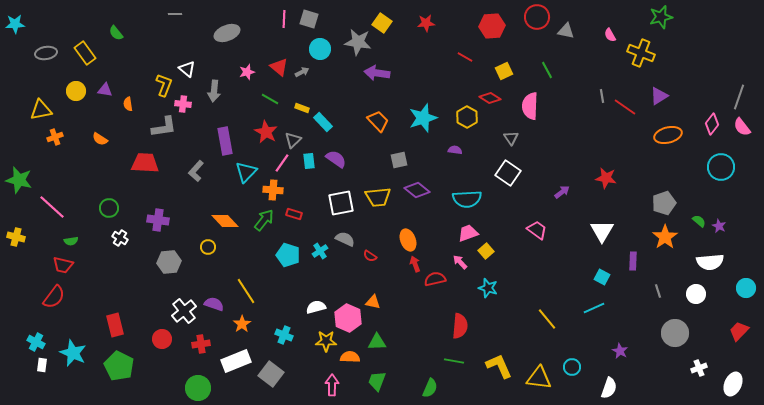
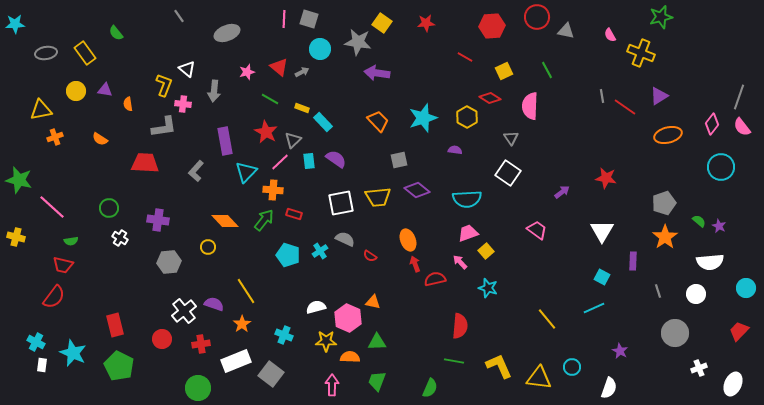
gray line at (175, 14): moved 4 px right, 2 px down; rotated 56 degrees clockwise
pink line at (282, 163): moved 2 px left, 1 px up; rotated 12 degrees clockwise
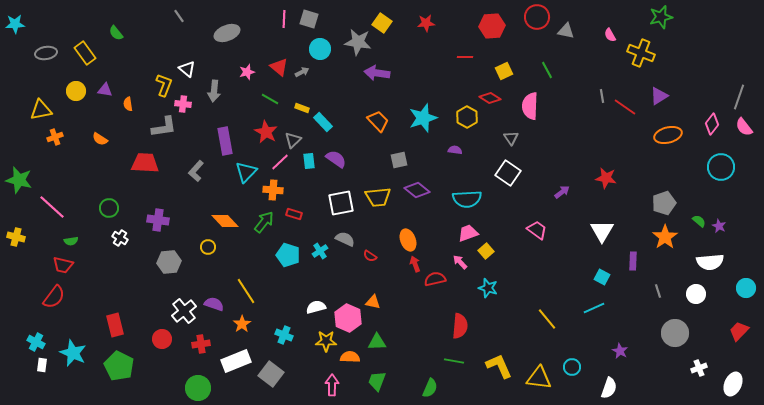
red line at (465, 57): rotated 28 degrees counterclockwise
pink semicircle at (742, 127): moved 2 px right
green arrow at (264, 220): moved 2 px down
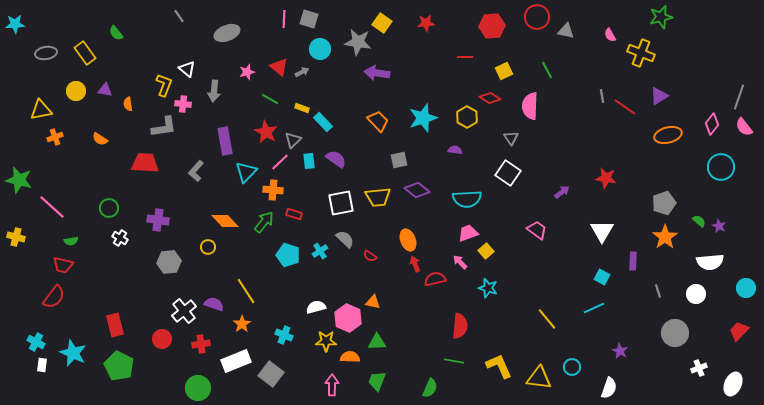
gray semicircle at (345, 239): rotated 18 degrees clockwise
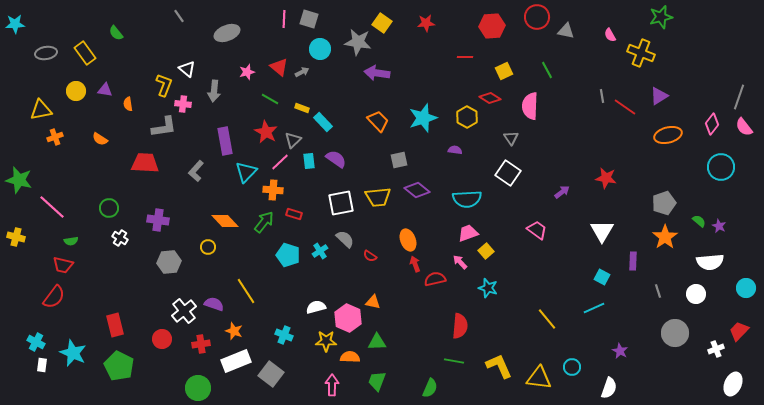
orange star at (242, 324): moved 8 px left, 7 px down; rotated 18 degrees counterclockwise
white cross at (699, 368): moved 17 px right, 19 px up
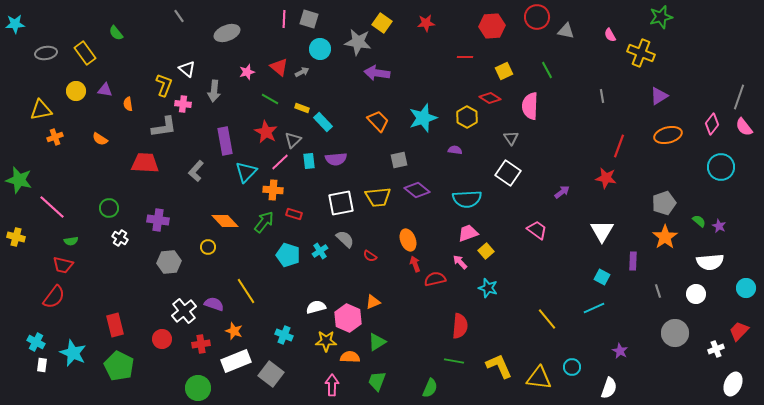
red line at (625, 107): moved 6 px left, 39 px down; rotated 75 degrees clockwise
purple semicircle at (336, 159): rotated 140 degrees clockwise
orange triangle at (373, 302): rotated 35 degrees counterclockwise
green triangle at (377, 342): rotated 30 degrees counterclockwise
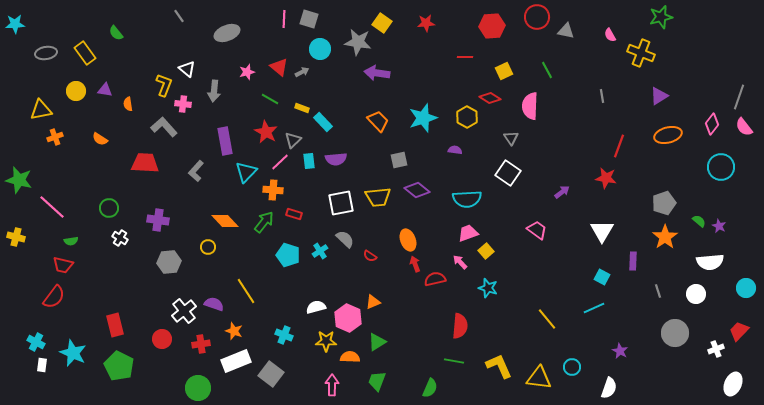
gray L-shape at (164, 127): rotated 124 degrees counterclockwise
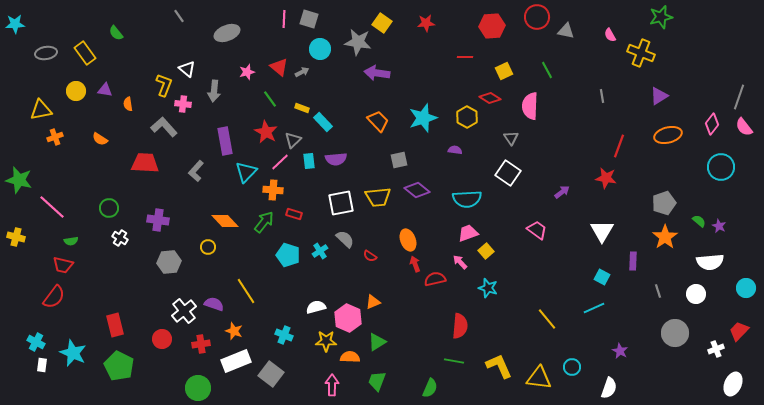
green line at (270, 99): rotated 24 degrees clockwise
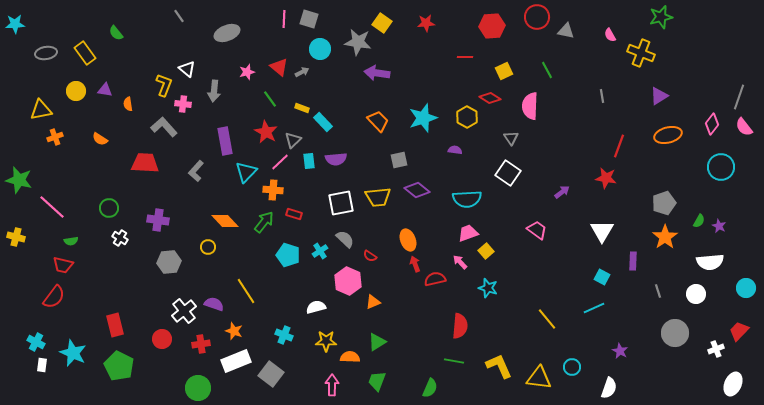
green semicircle at (699, 221): rotated 80 degrees clockwise
pink hexagon at (348, 318): moved 37 px up
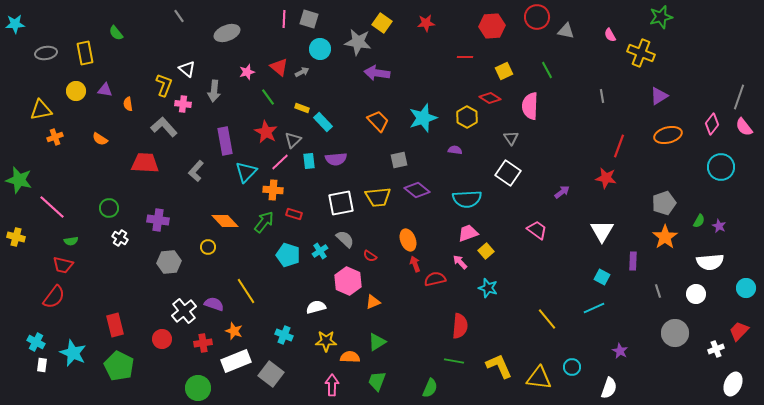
yellow rectangle at (85, 53): rotated 25 degrees clockwise
green line at (270, 99): moved 2 px left, 2 px up
red cross at (201, 344): moved 2 px right, 1 px up
